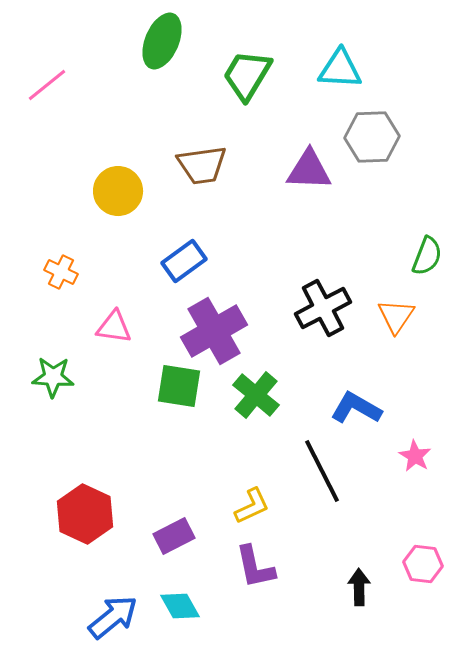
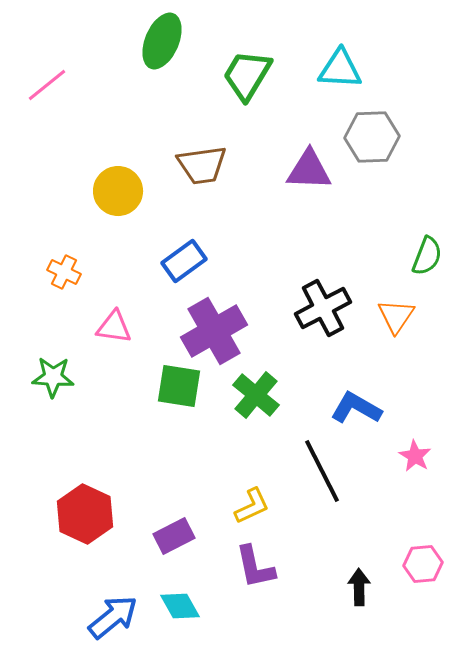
orange cross: moved 3 px right
pink hexagon: rotated 12 degrees counterclockwise
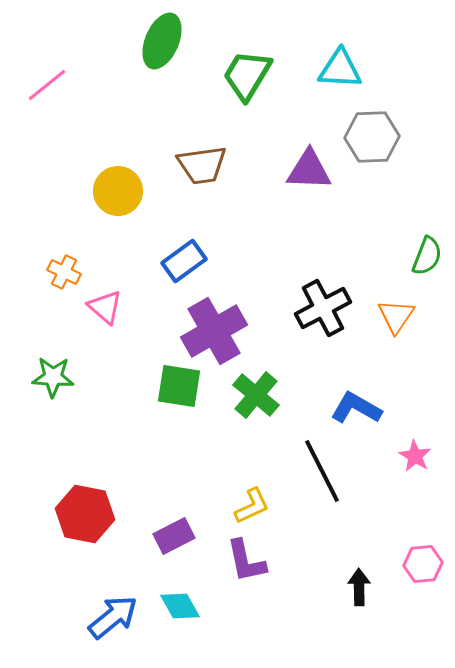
pink triangle: moved 9 px left, 20 px up; rotated 33 degrees clockwise
red hexagon: rotated 14 degrees counterclockwise
purple L-shape: moved 9 px left, 6 px up
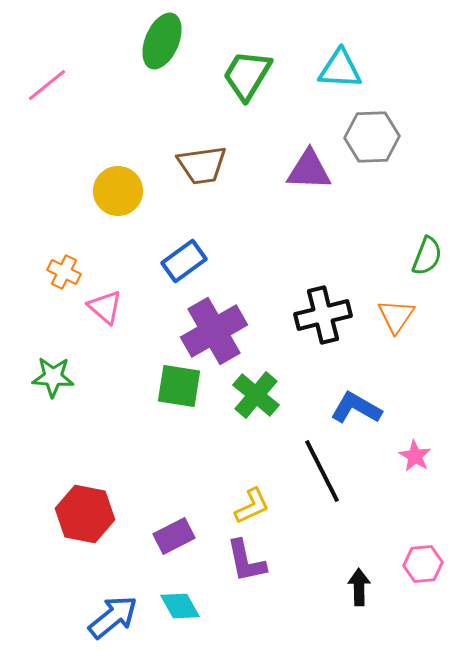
black cross: moved 7 px down; rotated 14 degrees clockwise
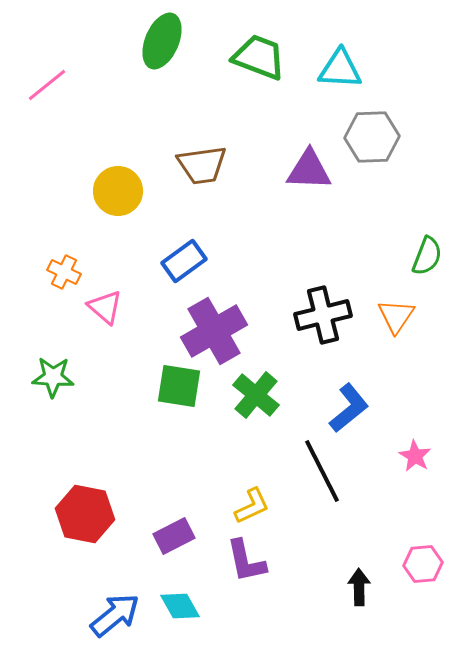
green trapezoid: moved 12 px right, 18 px up; rotated 80 degrees clockwise
blue L-shape: moved 7 px left; rotated 111 degrees clockwise
blue arrow: moved 2 px right, 2 px up
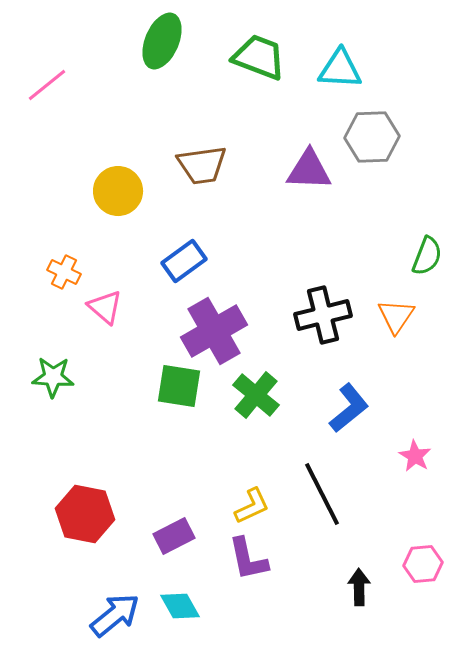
black line: moved 23 px down
purple L-shape: moved 2 px right, 2 px up
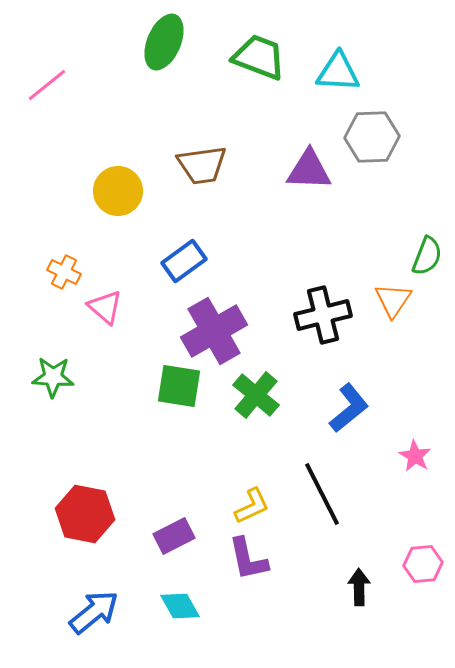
green ellipse: moved 2 px right, 1 px down
cyan triangle: moved 2 px left, 3 px down
orange triangle: moved 3 px left, 16 px up
blue arrow: moved 21 px left, 3 px up
